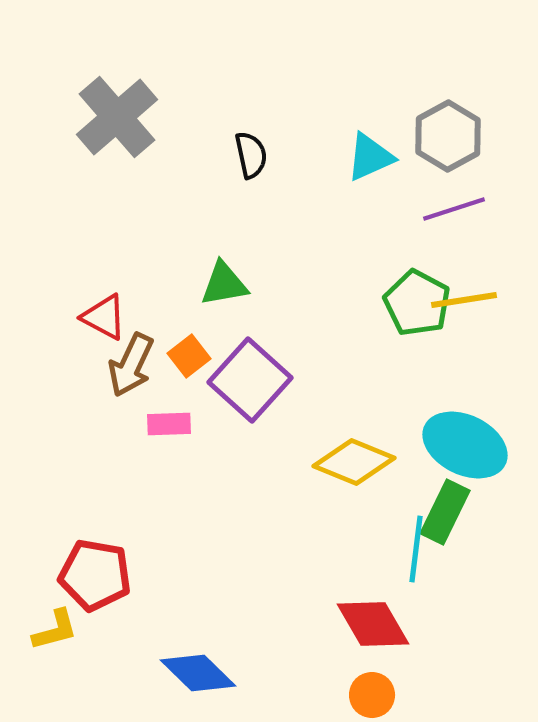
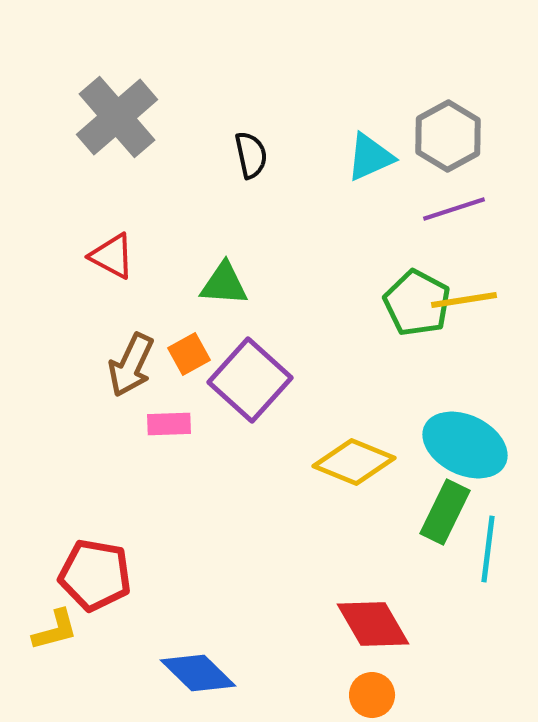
green triangle: rotated 14 degrees clockwise
red triangle: moved 8 px right, 61 px up
orange square: moved 2 px up; rotated 9 degrees clockwise
cyan line: moved 72 px right
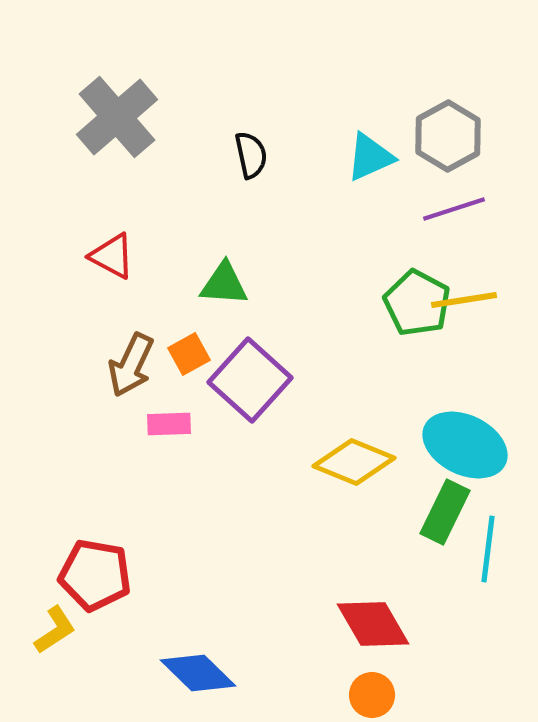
yellow L-shape: rotated 18 degrees counterclockwise
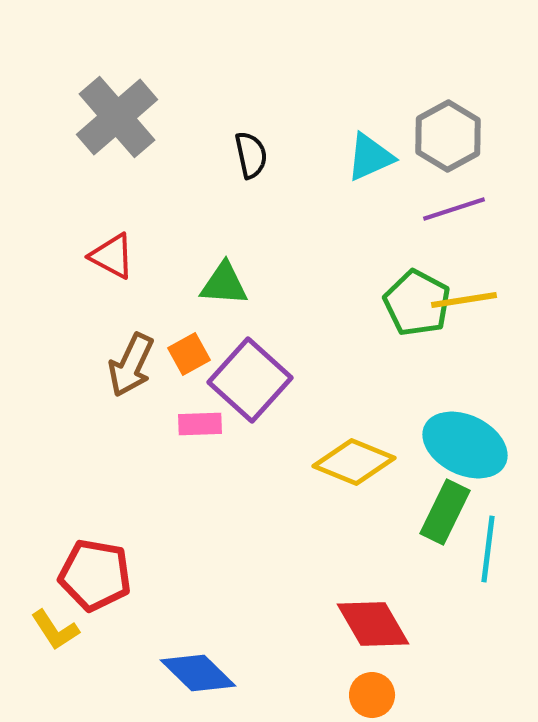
pink rectangle: moved 31 px right
yellow L-shape: rotated 90 degrees clockwise
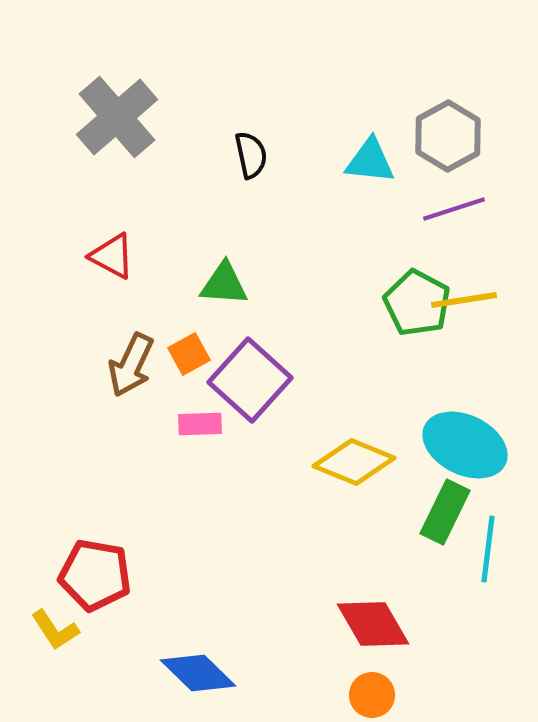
cyan triangle: moved 4 px down; rotated 30 degrees clockwise
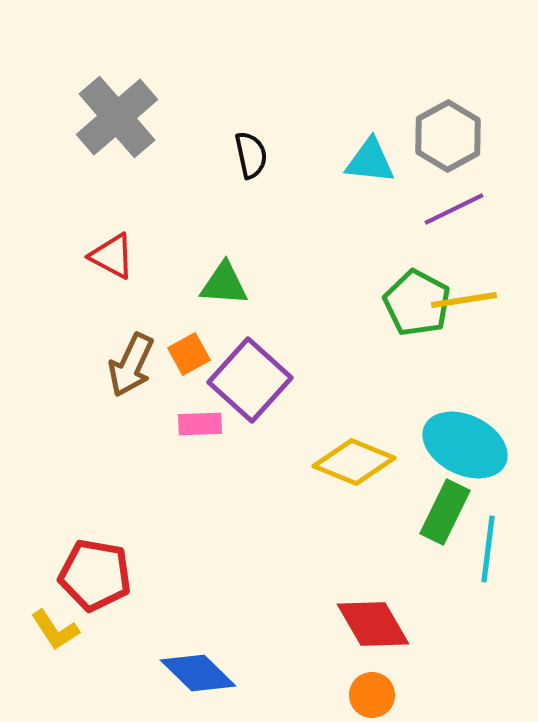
purple line: rotated 8 degrees counterclockwise
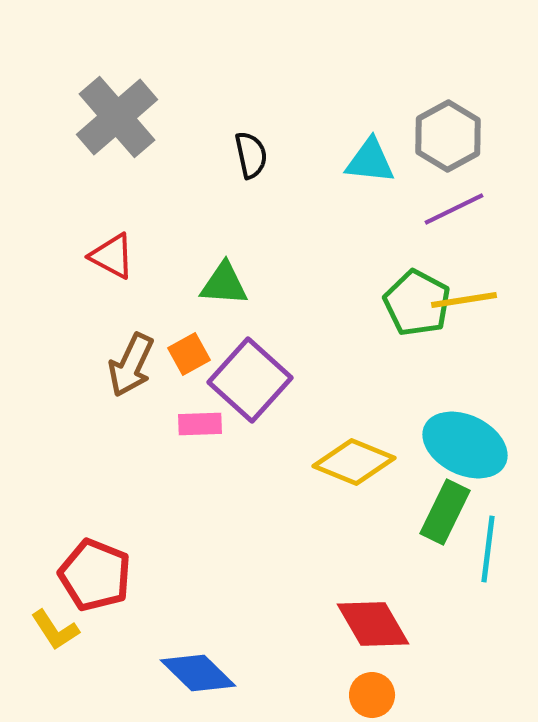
red pentagon: rotated 12 degrees clockwise
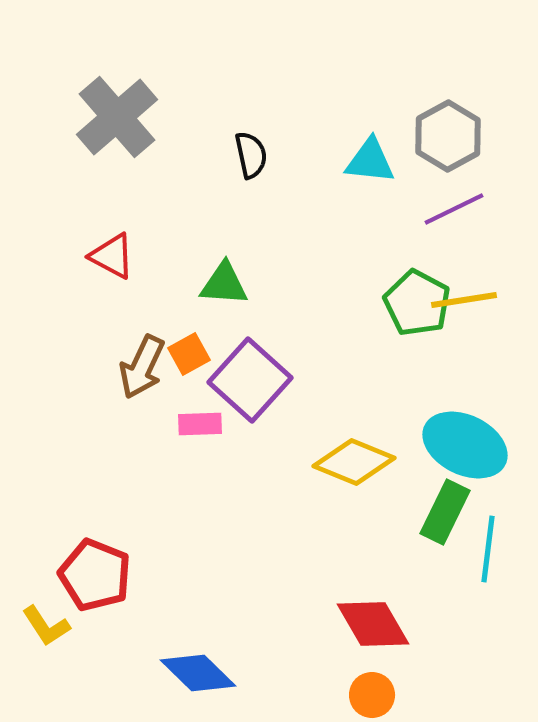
brown arrow: moved 11 px right, 2 px down
yellow L-shape: moved 9 px left, 4 px up
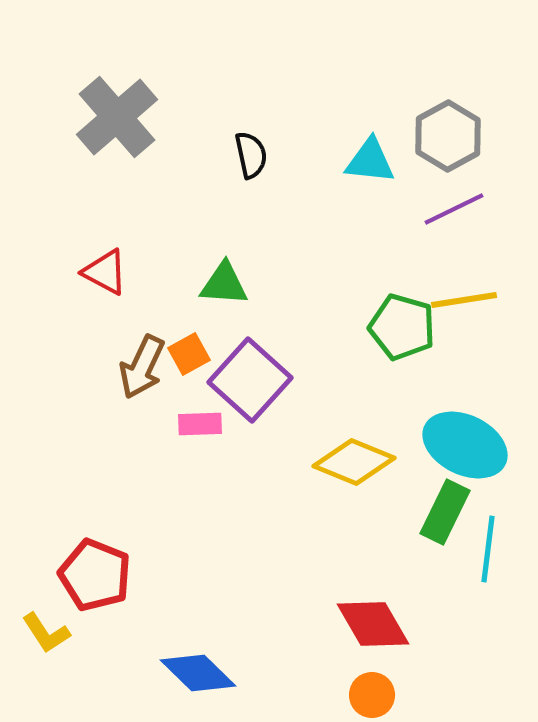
red triangle: moved 7 px left, 16 px down
green pentagon: moved 15 px left, 24 px down; rotated 12 degrees counterclockwise
yellow L-shape: moved 7 px down
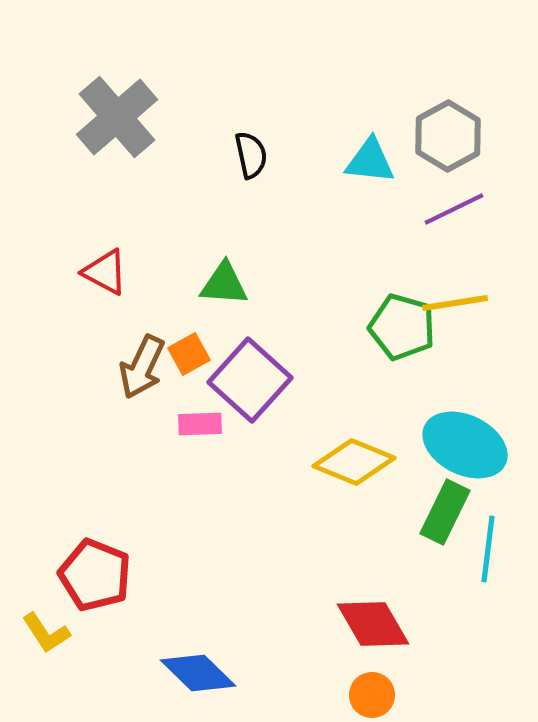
yellow line: moved 9 px left, 3 px down
